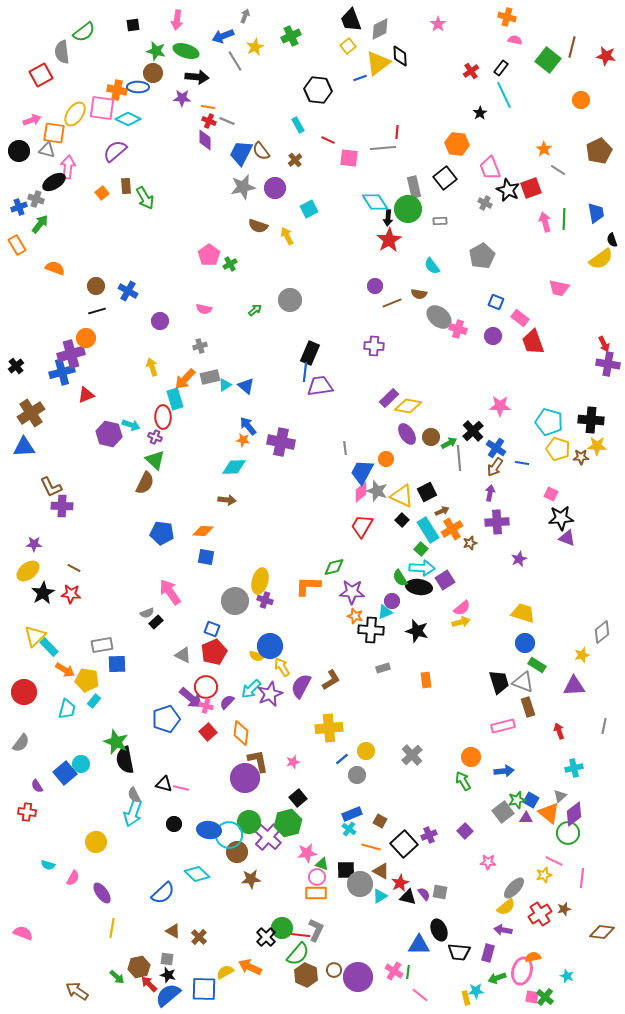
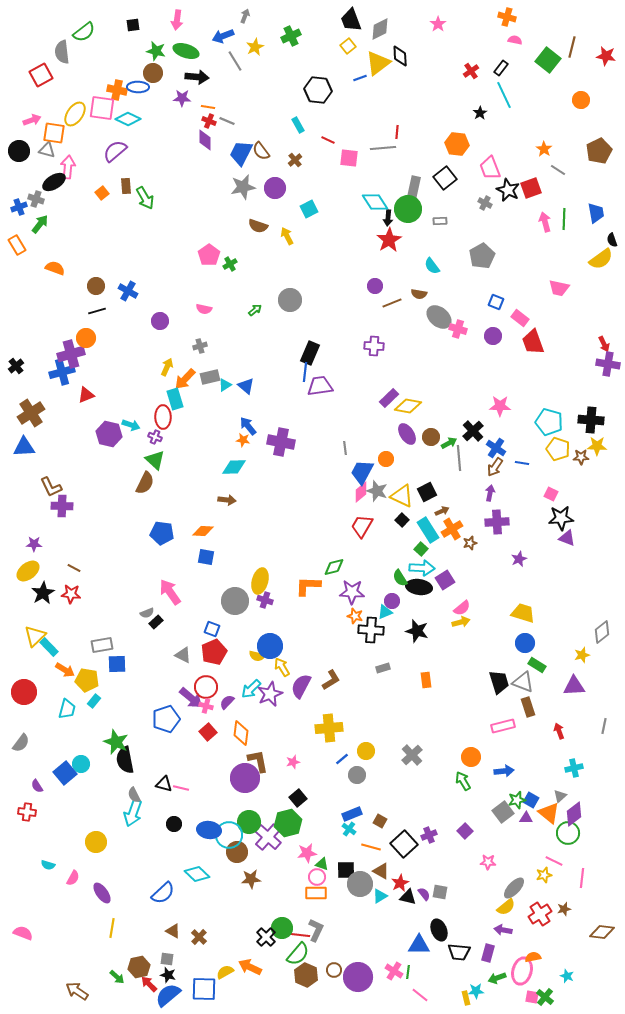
gray rectangle at (414, 187): rotated 25 degrees clockwise
yellow arrow at (152, 367): moved 15 px right; rotated 42 degrees clockwise
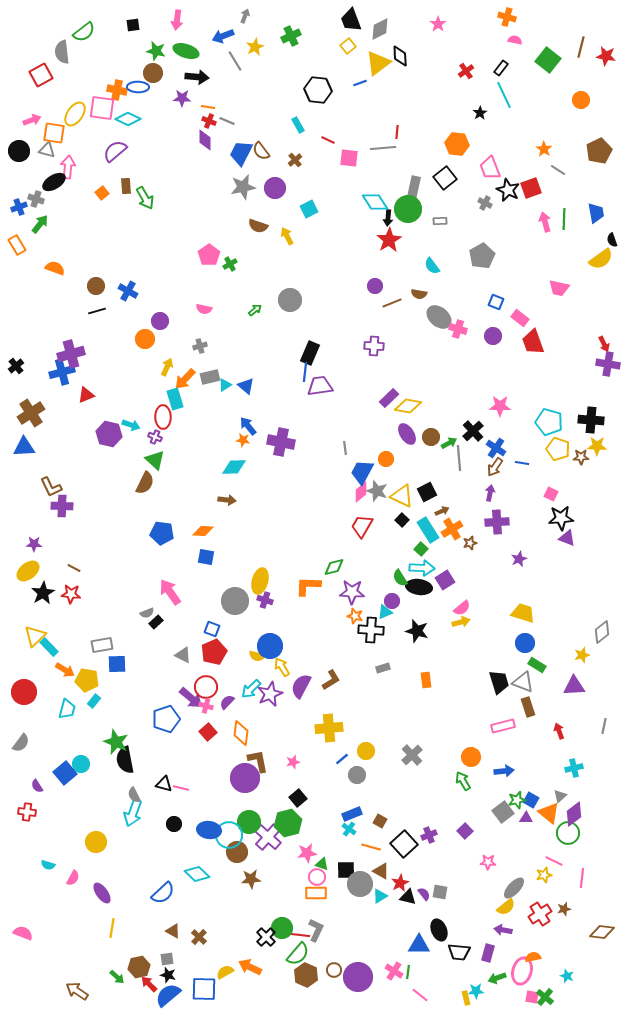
brown line at (572, 47): moved 9 px right
red cross at (471, 71): moved 5 px left
blue line at (360, 78): moved 5 px down
orange circle at (86, 338): moved 59 px right, 1 px down
gray square at (167, 959): rotated 16 degrees counterclockwise
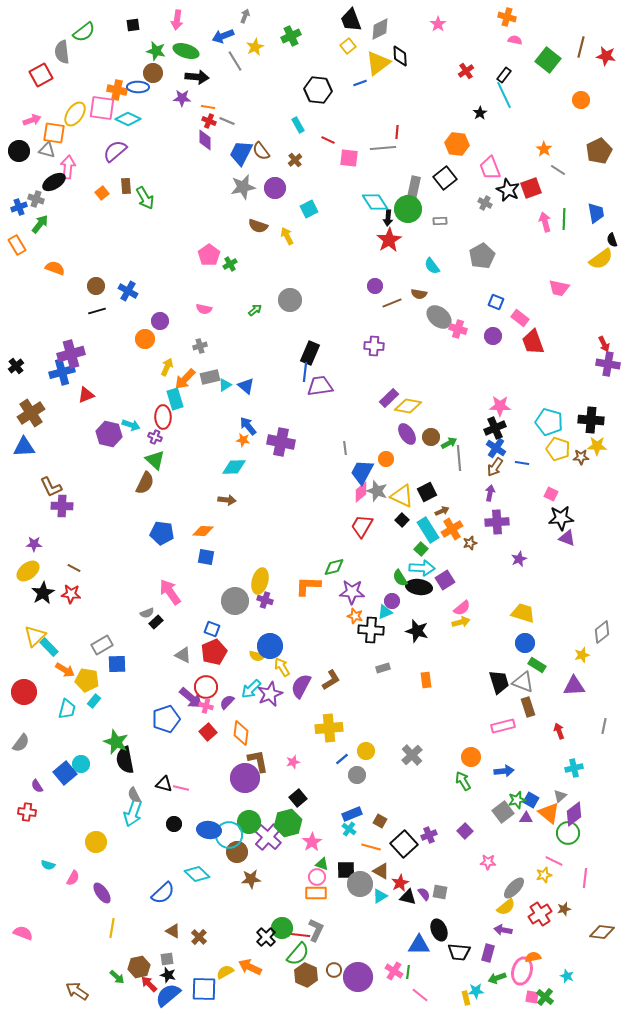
black rectangle at (501, 68): moved 3 px right, 7 px down
black cross at (473, 431): moved 22 px right, 3 px up; rotated 20 degrees clockwise
gray rectangle at (102, 645): rotated 20 degrees counterclockwise
pink star at (307, 853): moved 5 px right, 11 px up; rotated 24 degrees counterclockwise
pink line at (582, 878): moved 3 px right
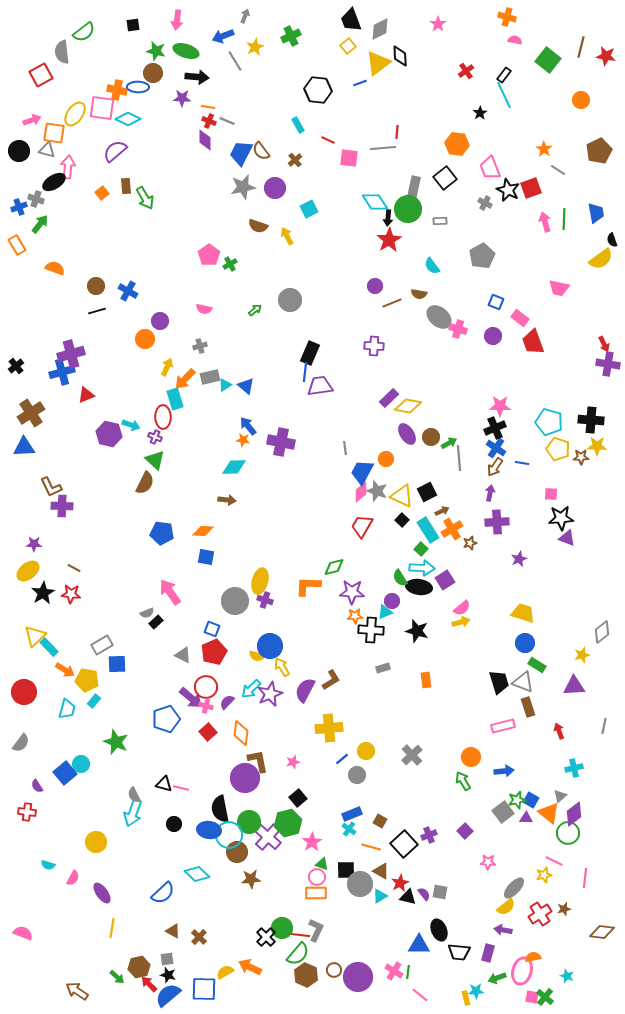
pink square at (551, 494): rotated 24 degrees counterclockwise
orange star at (355, 616): rotated 21 degrees counterclockwise
purple semicircle at (301, 686): moved 4 px right, 4 px down
black semicircle at (125, 760): moved 95 px right, 49 px down
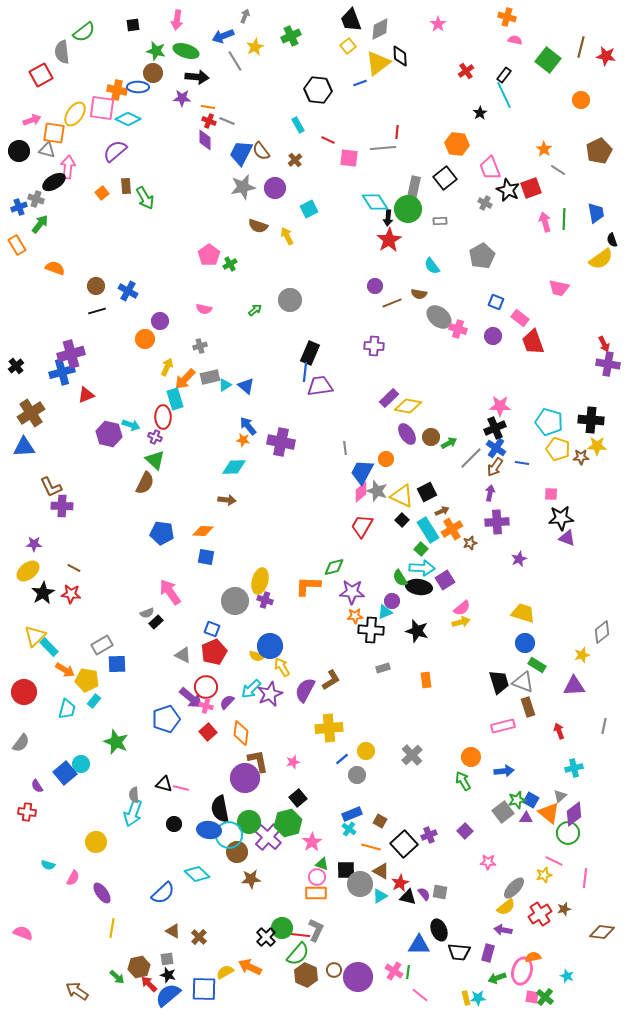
gray line at (459, 458): moved 12 px right; rotated 50 degrees clockwise
gray semicircle at (134, 795): rotated 21 degrees clockwise
cyan star at (476, 991): moved 2 px right, 7 px down
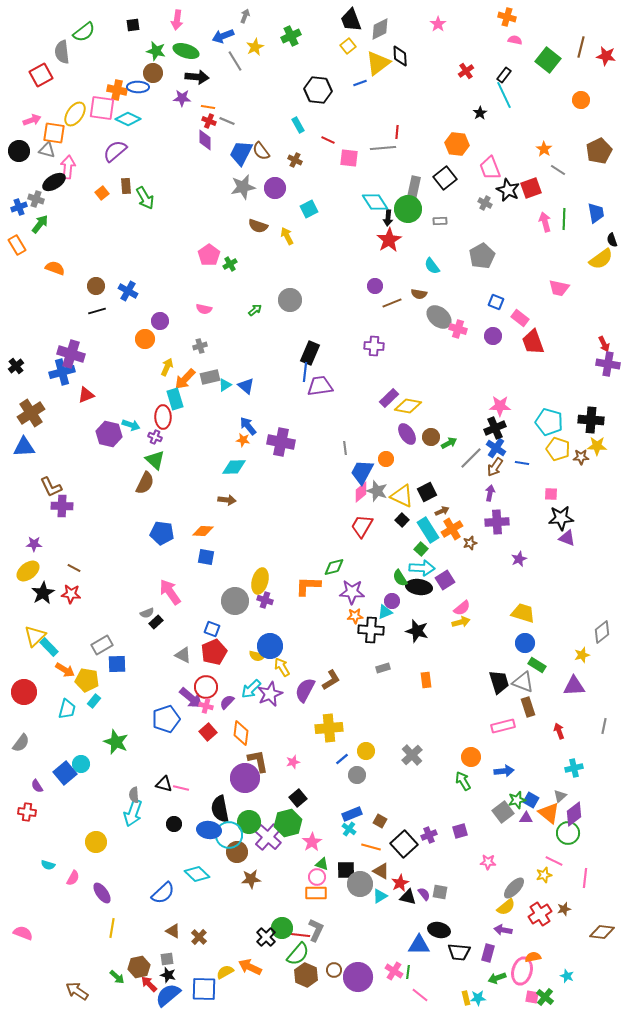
brown cross at (295, 160): rotated 24 degrees counterclockwise
purple cross at (71, 354): rotated 32 degrees clockwise
purple square at (465, 831): moved 5 px left; rotated 28 degrees clockwise
black ellipse at (439, 930): rotated 55 degrees counterclockwise
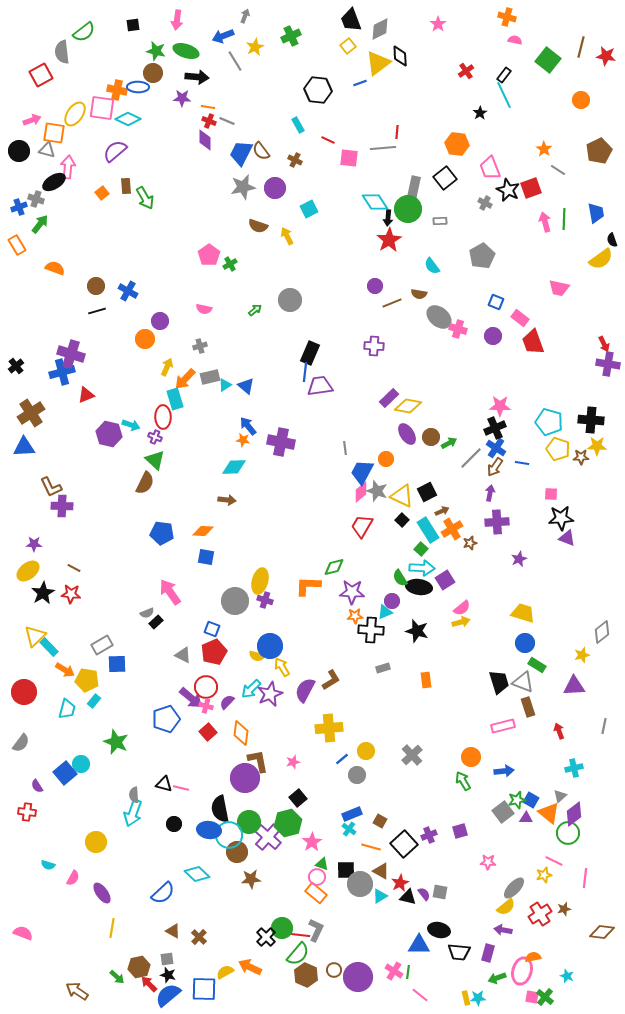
orange rectangle at (316, 893): rotated 40 degrees clockwise
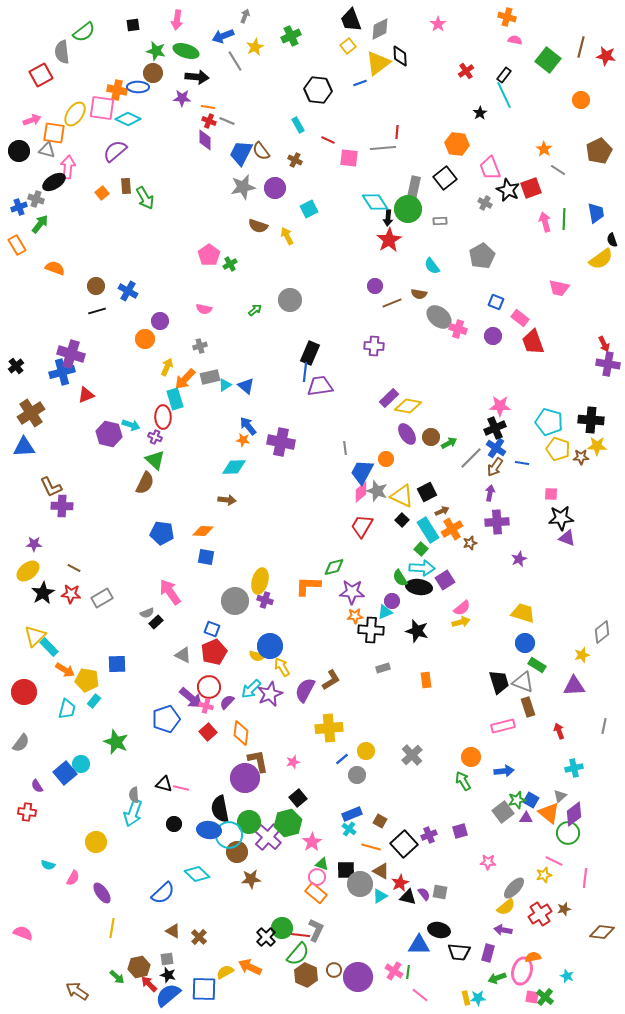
gray rectangle at (102, 645): moved 47 px up
red circle at (206, 687): moved 3 px right
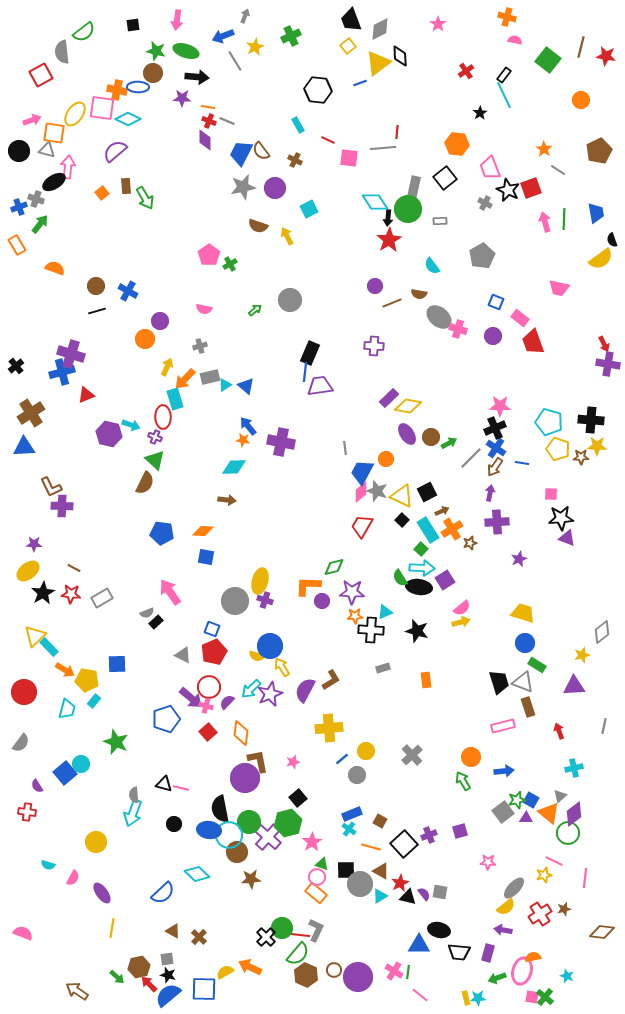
purple circle at (392, 601): moved 70 px left
